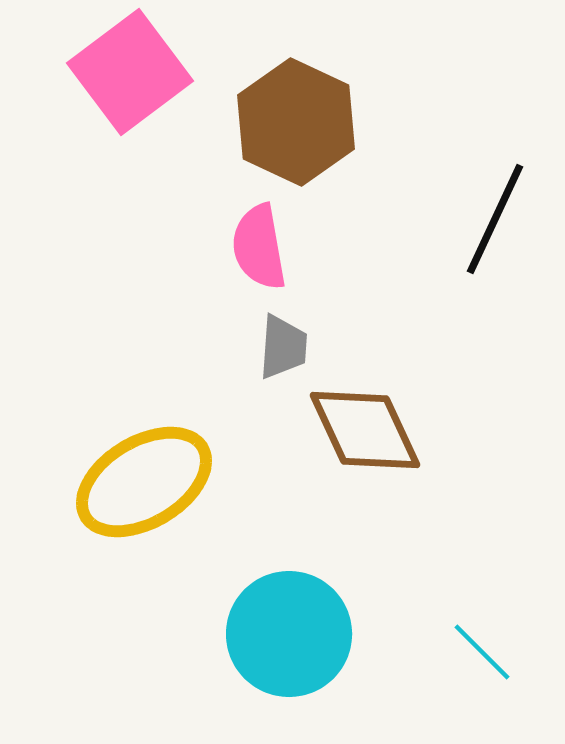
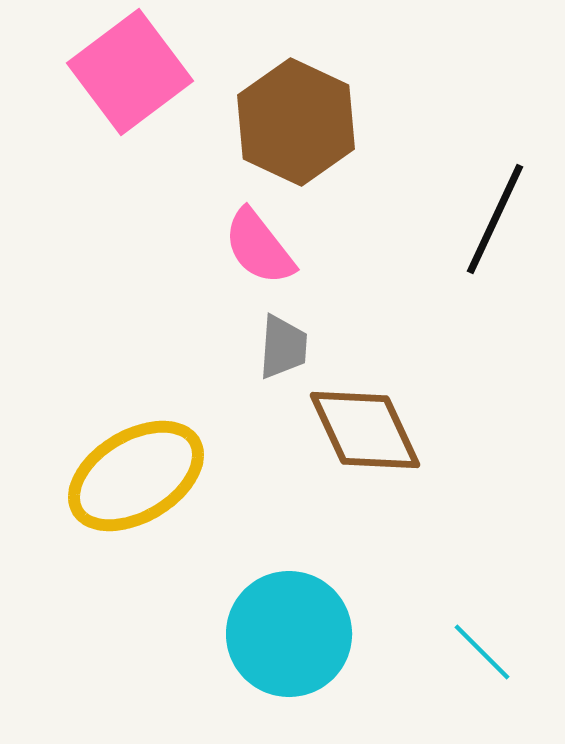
pink semicircle: rotated 28 degrees counterclockwise
yellow ellipse: moved 8 px left, 6 px up
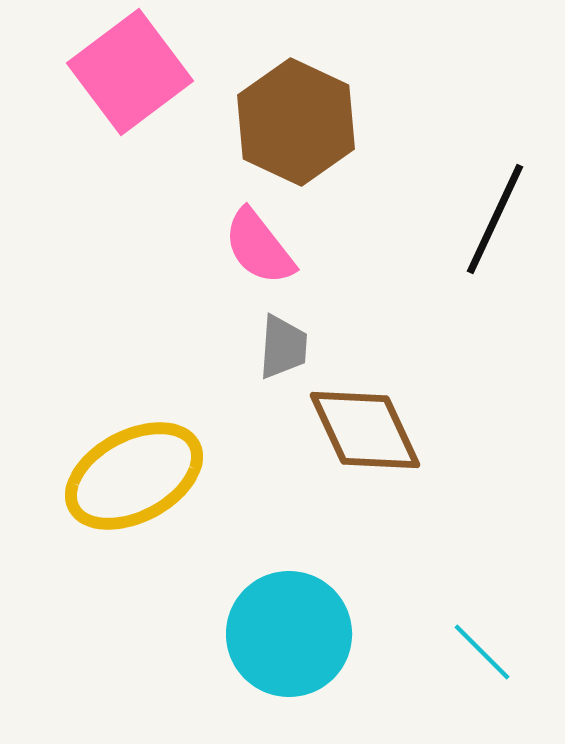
yellow ellipse: moved 2 px left; rotated 3 degrees clockwise
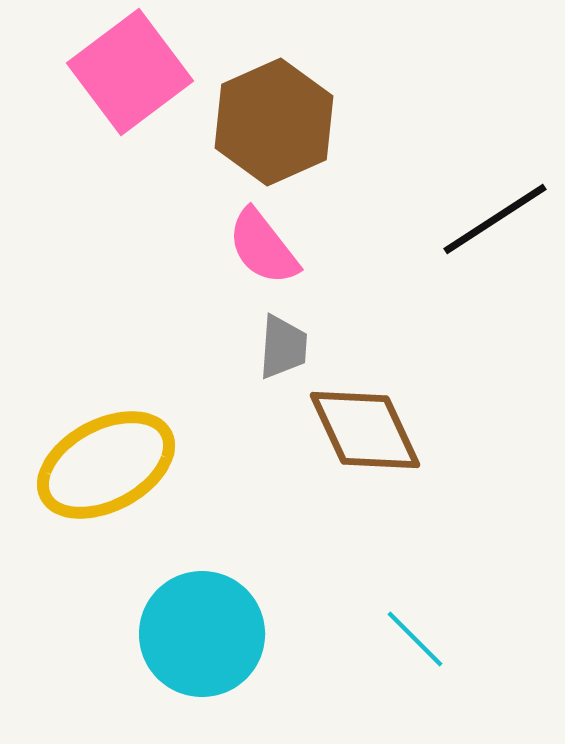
brown hexagon: moved 22 px left; rotated 11 degrees clockwise
black line: rotated 32 degrees clockwise
pink semicircle: moved 4 px right
yellow ellipse: moved 28 px left, 11 px up
cyan circle: moved 87 px left
cyan line: moved 67 px left, 13 px up
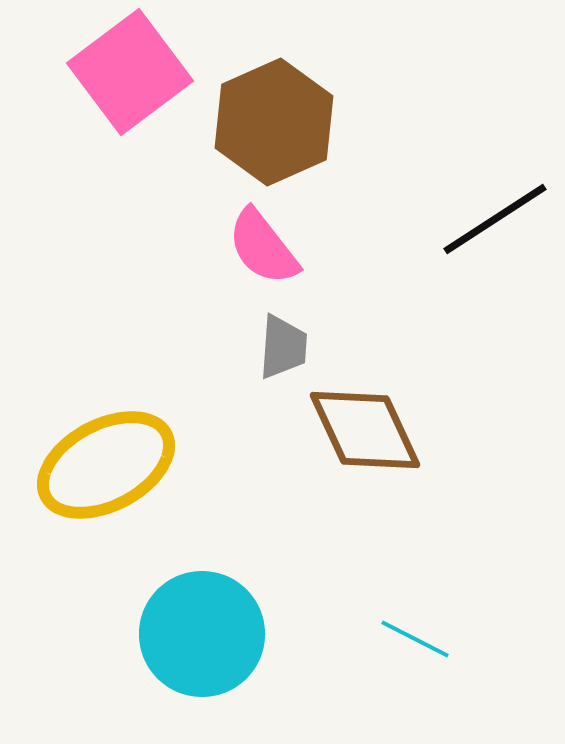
cyan line: rotated 18 degrees counterclockwise
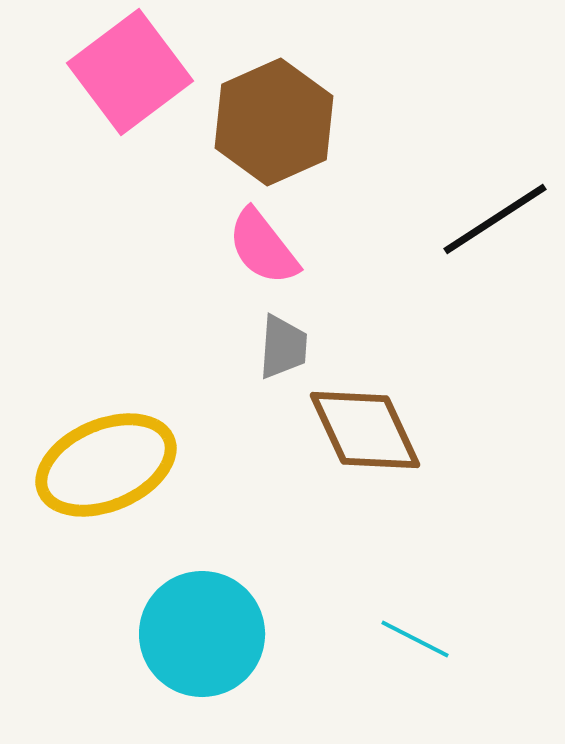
yellow ellipse: rotated 5 degrees clockwise
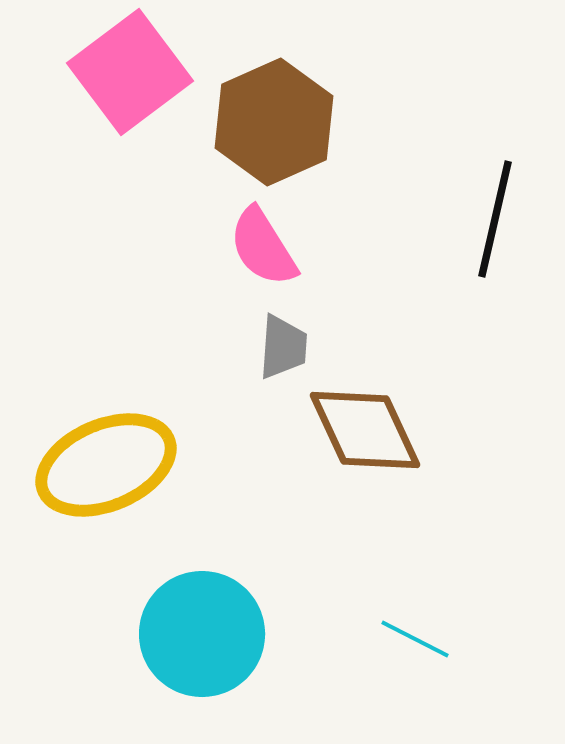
black line: rotated 44 degrees counterclockwise
pink semicircle: rotated 6 degrees clockwise
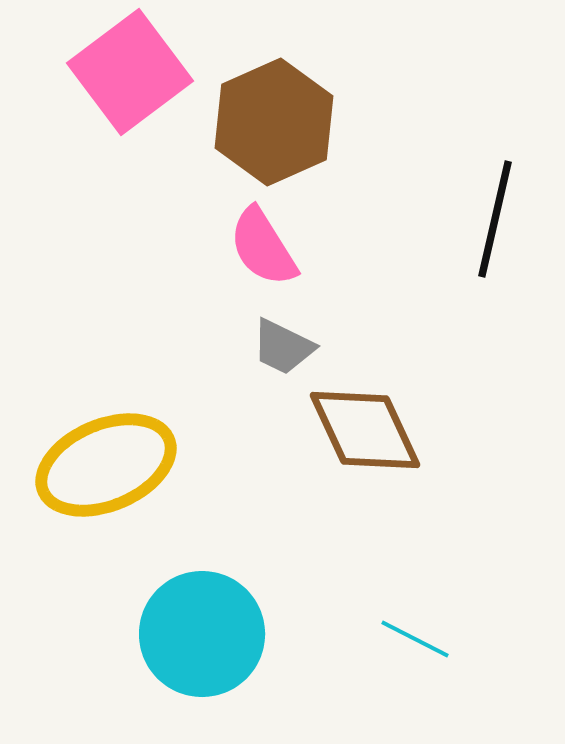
gray trapezoid: rotated 112 degrees clockwise
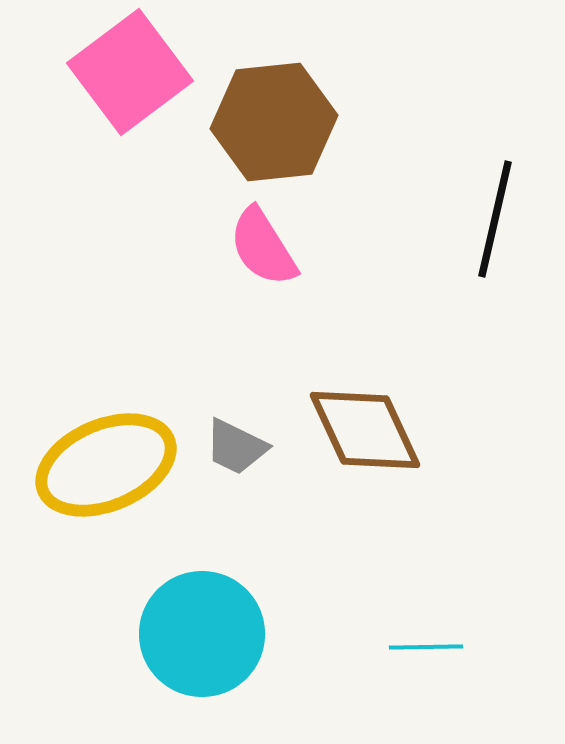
brown hexagon: rotated 18 degrees clockwise
gray trapezoid: moved 47 px left, 100 px down
cyan line: moved 11 px right, 8 px down; rotated 28 degrees counterclockwise
